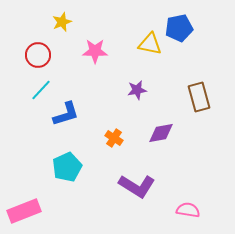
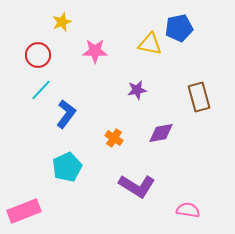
blue L-shape: rotated 36 degrees counterclockwise
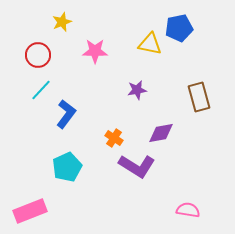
purple L-shape: moved 20 px up
pink rectangle: moved 6 px right
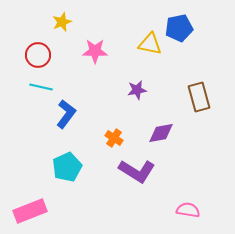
cyan line: moved 3 px up; rotated 60 degrees clockwise
purple L-shape: moved 5 px down
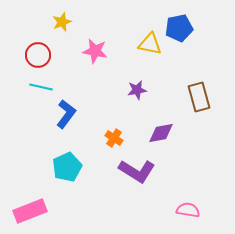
pink star: rotated 10 degrees clockwise
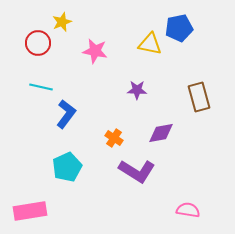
red circle: moved 12 px up
purple star: rotated 12 degrees clockwise
pink rectangle: rotated 12 degrees clockwise
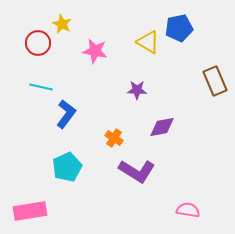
yellow star: moved 2 px down; rotated 24 degrees counterclockwise
yellow triangle: moved 2 px left, 2 px up; rotated 20 degrees clockwise
brown rectangle: moved 16 px right, 16 px up; rotated 8 degrees counterclockwise
purple diamond: moved 1 px right, 6 px up
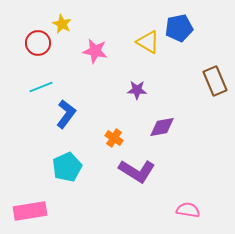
cyan line: rotated 35 degrees counterclockwise
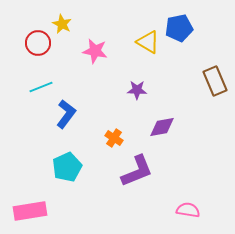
purple L-shape: rotated 54 degrees counterclockwise
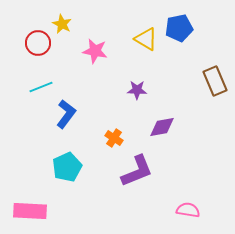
yellow triangle: moved 2 px left, 3 px up
pink rectangle: rotated 12 degrees clockwise
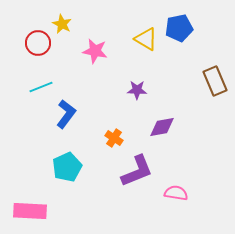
pink semicircle: moved 12 px left, 17 px up
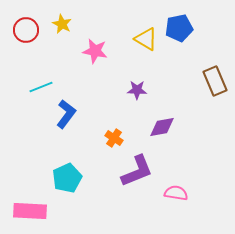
red circle: moved 12 px left, 13 px up
cyan pentagon: moved 11 px down
